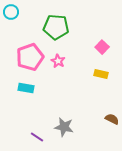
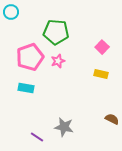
green pentagon: moved 5 px down
pink star: rotated 24 degrees clockwise
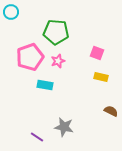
pink square: moved 5 px left, 6 px down; rotated 24 degrees counterclockwise
yellow rectangle: moved 3 px down
cyan rectangle: moved 19 px right, 3 px up
brown semicircle: moved 1 px left, 8 px up
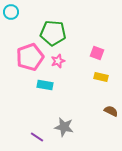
green pentagon: moved 3 px left, 1 px down
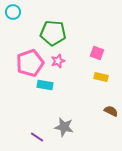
cyan circle: moved 2 px right
pink pentagon: moved 6 px down
